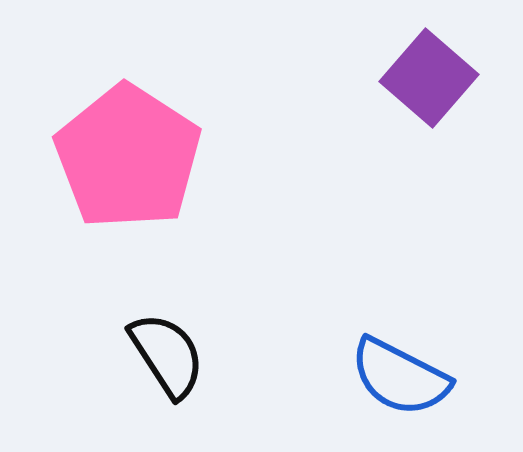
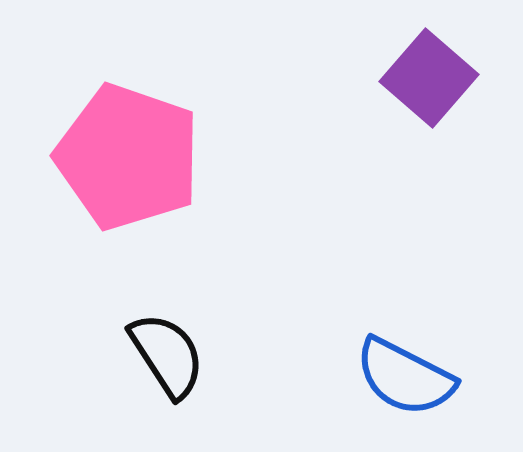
pink pentagon: rotated 14 degrees counterclockwise
blue semicircle: moved 5 px right
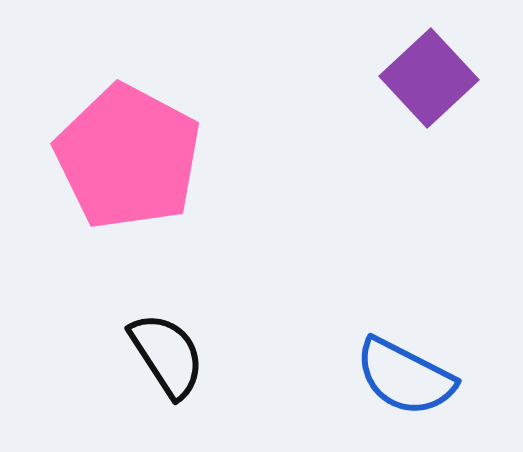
purple square: rotated 6 degrees clockwise
pink pentagon: rotated 9 degrees clockwise
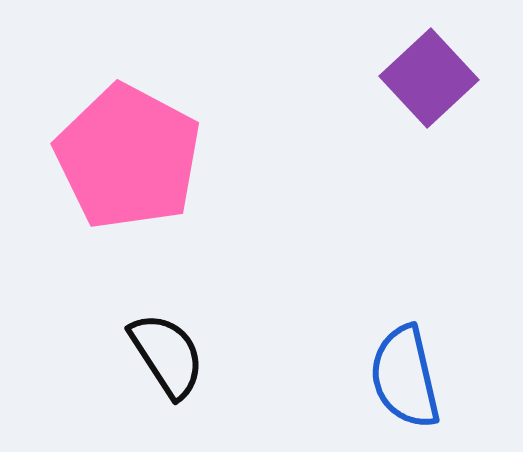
blue semicircle: rotated 50 degrees clockwise
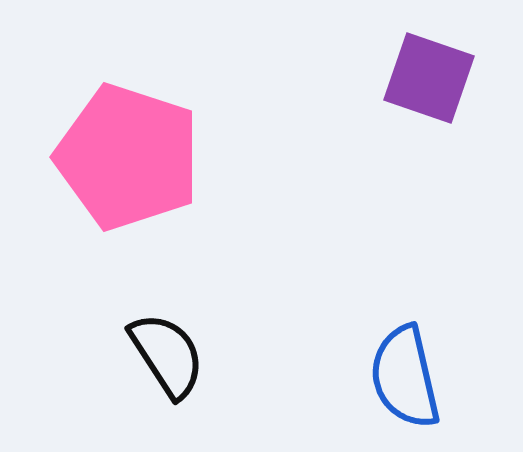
purple square: rotated 28 degrees counterclockwise
pink pentagon: rotated 10 degrees counterclockwise
